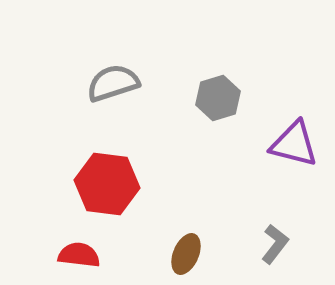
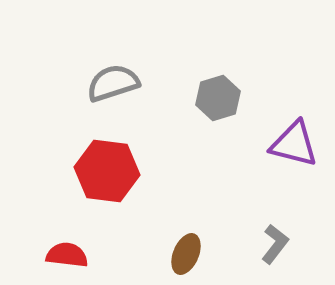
red hexagon: moved 13 px up
red semicircle: moved 12 px left
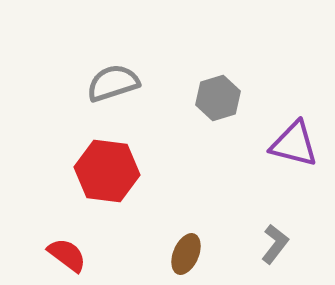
red semicircle: rotated 30 degrees clockwise
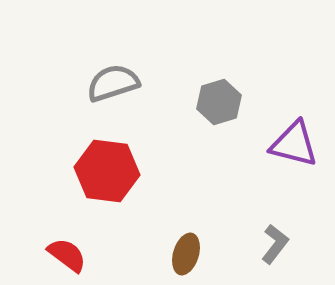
gray hexagon: moved 1 px right, 4 px down
brown ellipse: rotated 6 degrees counterclockwise
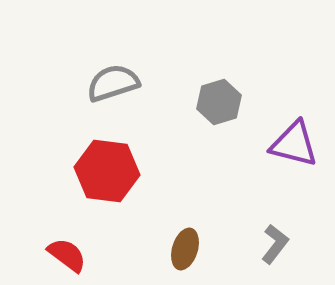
brown ellipse: moved 1 px left, 5 px up
